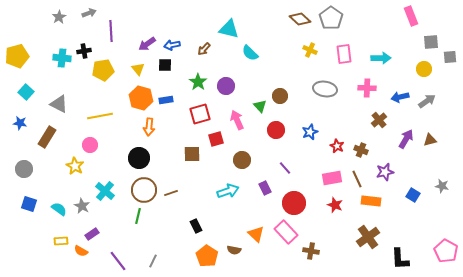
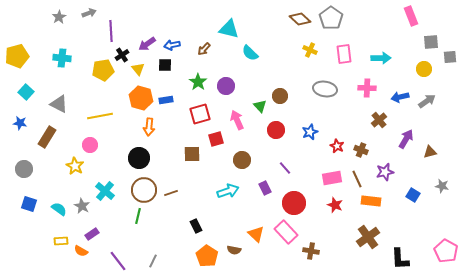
black cross at (84, 51): moved 38 px right, 4 px down; rotated 24 degrees counterclockwise
brown triangle at (430, 140): moved 12 px down
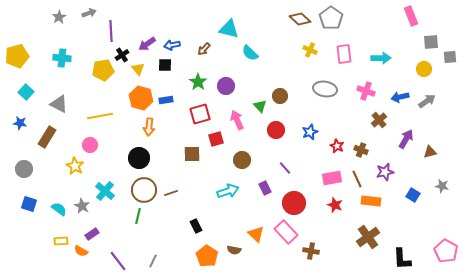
pink cross at (367, 88): moved 1 px left, 3 px down; rotated 18 degrees clockwise
black L-shape at (400, 259): moved 2 px right
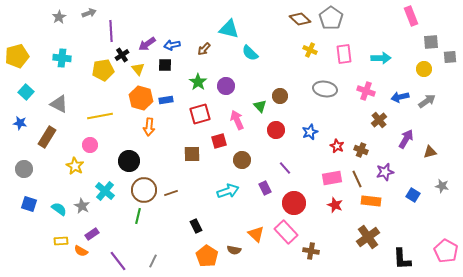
red square at (216, 139): moved 3 px right, 2 px down
black circle at (139, 158): moved 10 px left, 3 px down
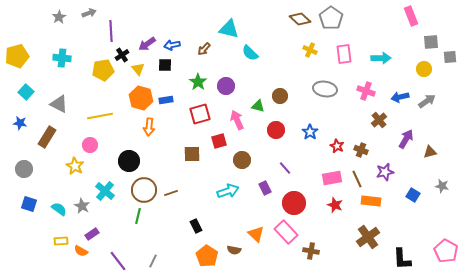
green triangle at (260, 106): moved 2 px left; rotated 32 degrees counterclockwise
blue star at (310, 132): rotated 14 degrees counterclockwise
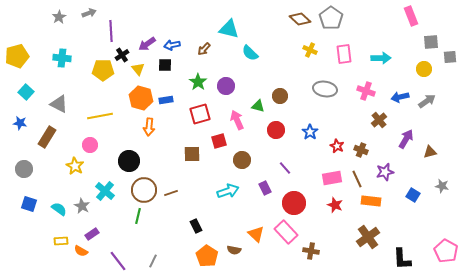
yellow pentagon at (103, 70): rotated 10 degrees clockwise
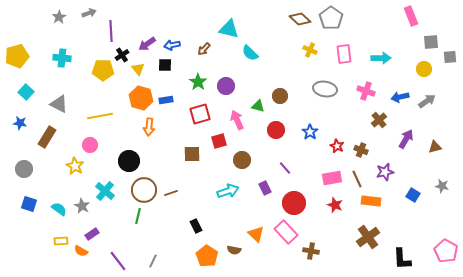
brown triangle at (430, 152): moved 5 px right, 5 px up
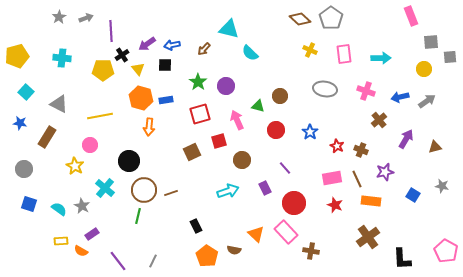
gray arrow at (89, 13): moved 3 px left, 5 px down
brown square at (192, 154): moved 2 px up; rotated 24 degrees counterclockwise
cyan cross at (105, 191): moved 3 px up
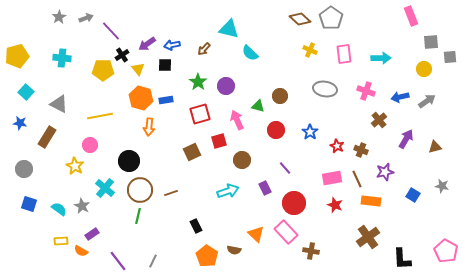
purple line at (111, 31): rotated 40 degrees counterclockwise
brown circle at (144, 190): moved 4 px left
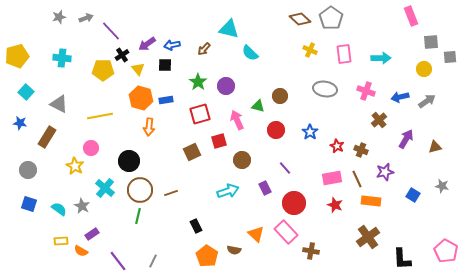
gray star at (59, 17): rotated 16 degrees clockwise
pink circle at (90, 145): moved 1 px right, 3 px down
gray circle at (24, 169): moved 4 px right, 1 px down
